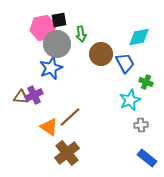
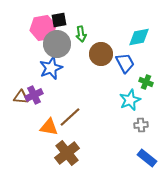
orange triangle: rotated 24 degrees counterclockwise
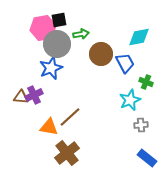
green arrow: rotated 91 degrees counterclockwise
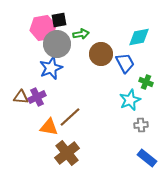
purple cross: moved 3 px right, 2 px down
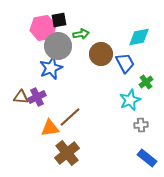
gray circle: moved 1 px right, 2 px down
green cross: rotated 32 degrees clockwise
orange triangle: moved 1 px right, 1 px down; rotated 18 degrees counterclockwise
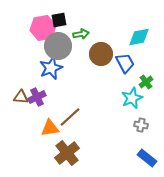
cyan star: moved 2 px right, 2 px up
gray cross: rotated 16 degrees clockwise
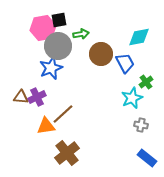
brown line: moved 7 px left, 3 px up
orange triangle: moved 4 px left, 2 px up
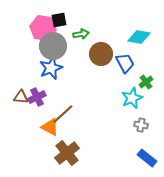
pink hexagon: rotated 20 degrees clockwise
cyan diamond: rotated 20 degrees clockwise
gray circle: moved 5 px left
orange triangle: moved 4 px right, 1 px down; rotated 36 degrees clockwise
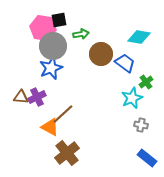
blue trapezoid: rotated 25 degrees counterclockwise
